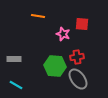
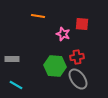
gray rectangle: moved 2 px left
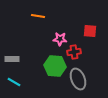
red square: moved 8 px right, 7 px down
pink star: moved 3 px left, 5 px down; rotated 16 degrees counterclockwise
red cross: moved 3 px left, 5 px up
gray ellipse: rotated 15 degrees clockwise
cyan line: moved 2 px left, 3 px up
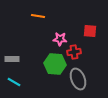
green hexagon: moved 2 px up
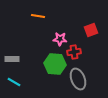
red square: moved 1 px right, 1 px up; rotated 24 degrees counterclockwise
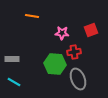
orange line: moved 6 px left
pink star: moved 2 px right, 6 px up
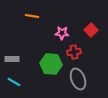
red square: rotated 24 degrees counterclockwise
green hexagon: moved 4 px left
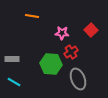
red cross: moved 3 px left; rotated 24 degrees counterclockwise
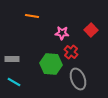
red cross: rotated 16 degrees counterclockwise
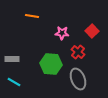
red square: moved 1 px right, 1 px down
red cross: moved 7 px right
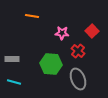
red cross: moved 1 px up
cyan line: rotated 16 degrees counterclockwise
